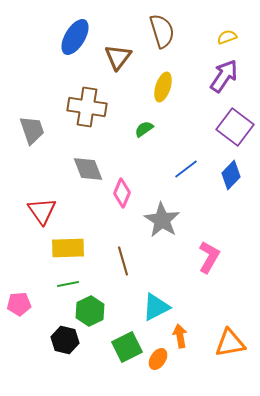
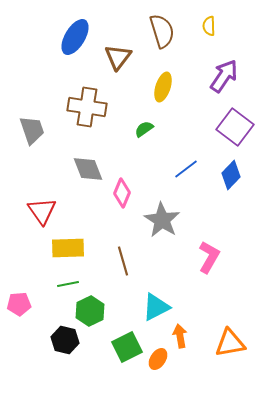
yellow semicircle: moved 18 px left, 11 px up; rotated 72 degrees counterclockwise
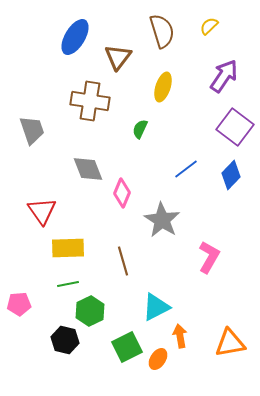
yellow semicircle: rotated 48 degrees clockwise
brown cross: moved 3 px right, 6 px up
green semicircle: moved 4 px left; rotated 30 degrees counterclockwise
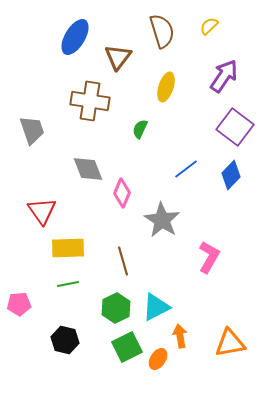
yellow ellipse: moved 3 px right
green hexagon: moved 26 px right, 3 px up
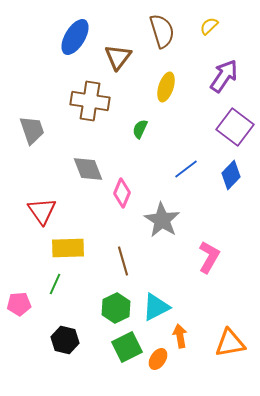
green line: moved 13 px left; rotated 55 degrees counterclockwise
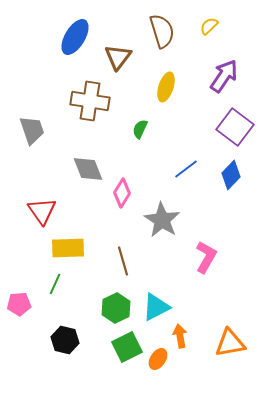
pink diamond: rotated 8 degrees clockwise
pink L-shape: moved 3 px left
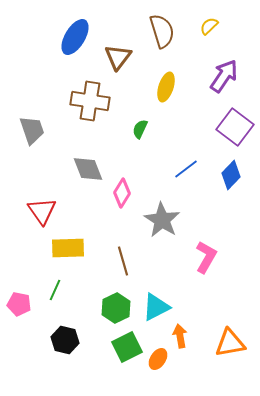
green line: moved 6 px down
pink pentagon: rotated 15 degrees clockwise
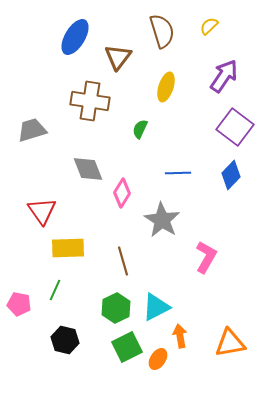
gray trapezoid: rotated 88 degrees counterclockwise
blue line: moved 8 px left, 4 px down; rotated 35 degrees clockwise
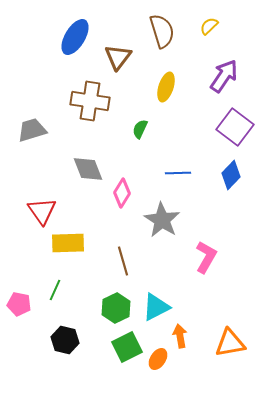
yellow rectangle: moved 5 px up
